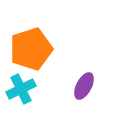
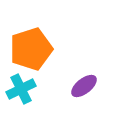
purple ellipse: rotated 24 degrees clockwise
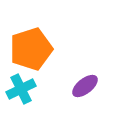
purple ellipse: moved 1 px right
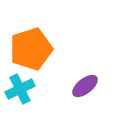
cyan cross: moved 1 px left
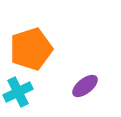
cyan cross: moved 2 px left, 3 px down
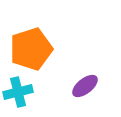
cyan cross: rotated 12 degrees clockwise
